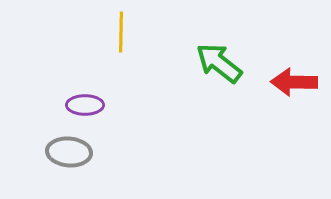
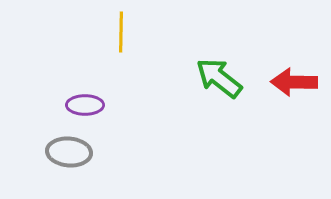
green arrow: moved 15 px down
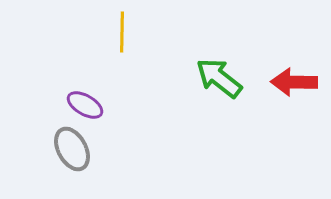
yellow line: moved 1 px right
purple ellipse: rotated 30 degrees clockwise
gray ellipse: moved 3 px right, 3 px up; rotated 57 degrees clockwise
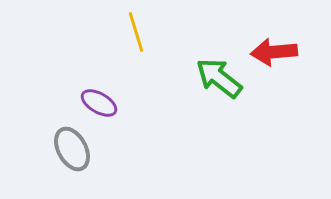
yellow line: moved 14 px right; rotated 18 degrees counterclockwise
red arrow: moved 20 px left, 30 px up; rotated 6 degrees counterclockwise
purple ellipse: moved 14 px right, 2 px up
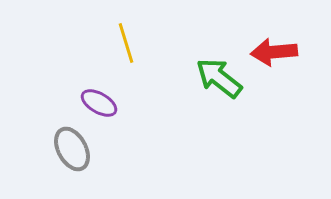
yellow line: moved 10 px left, 11 px down
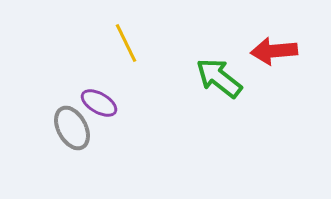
yellow line: rotated 9 degrees counterclockwise
red arrow: moved 1 px up
gray ellipse: moved 21 px up
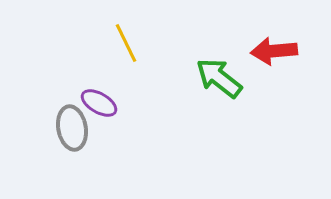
gray ellipse: rotated 18 degrees clockwise
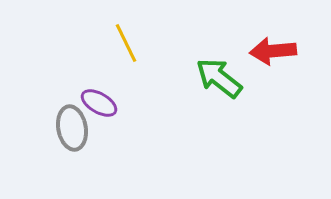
red arrow: moved 1 px left
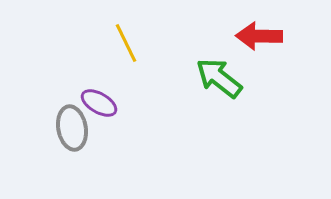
red arrow: moved 14 px left, 15 px up; rotated 6 degrees clockwise
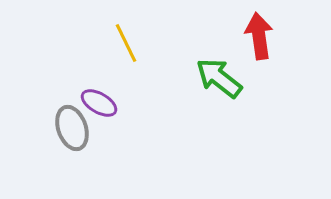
red arrow: rotated 81 degrees clockwise
gray ellipse: rotated 9 degrees counterclockwise
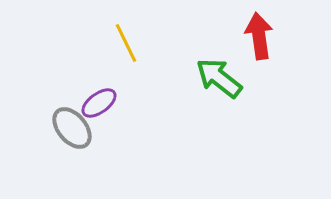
purple ellipse: rotated 66 degrees counterclockwise
gray ellipse: rotated 21 degrees counterclockwise
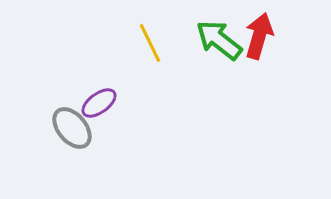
red arrow: rotated 24 degrees clockwise
yellow line: moved 24 px right
green arrow: moved 38 px up
